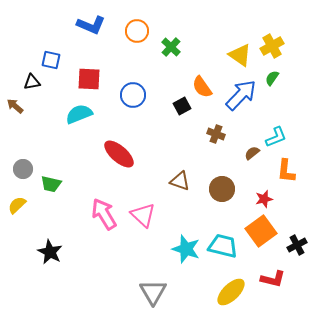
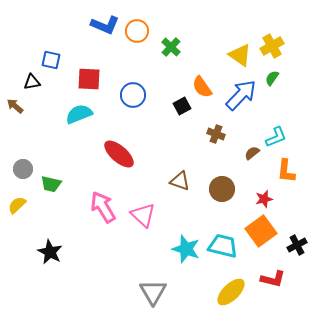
blue L-shape: moved 14 px right
pink arrow: moved 1 px left, 7 px up
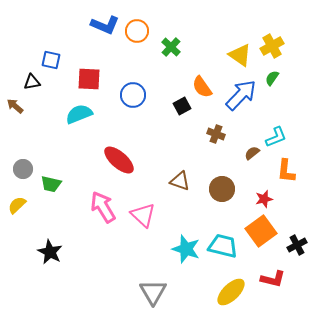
red ellipse: moved 6 px down
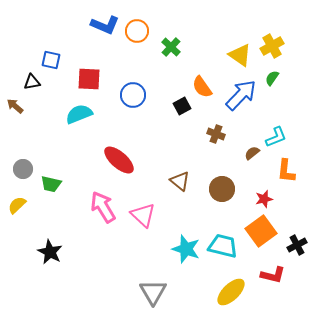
brown triangle: rotated 20 degrees clockwise
red L-shape: moved 4 px up
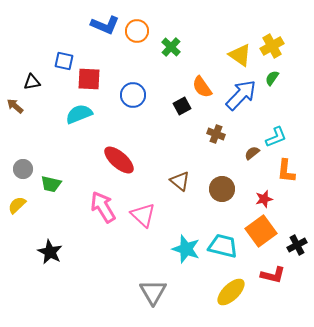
blue square: moved 13 px right, 1 px down
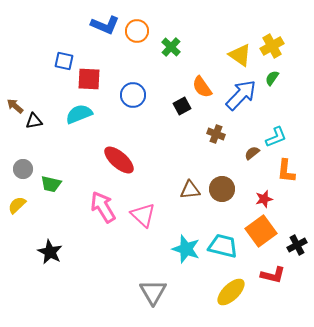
black triangle: moved 2 px right, 39 px down
brown triangle: moved 10 px right, 9 px down; rotated 45 degrees counterclockwise
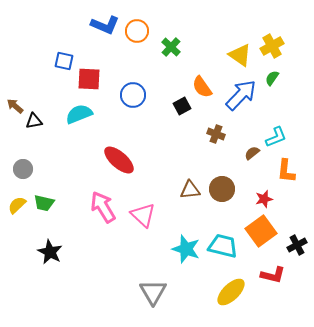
green trapezoid: moved 7 px left, 19 px down
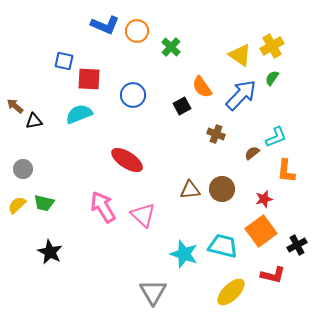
red ellipse: moved 8 px right; rotated 8 degrees counterclockwise
cyan star: moved 2 px left, 5 px down
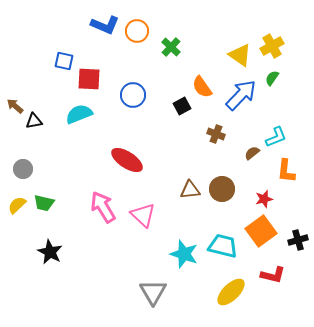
black cross: moved 1 px right, 5 px up; rotated 12 degrees clockwise
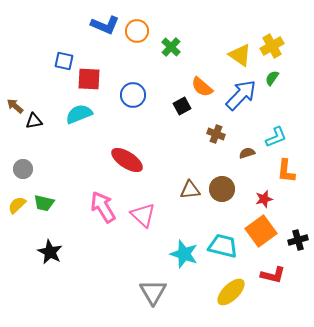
orange semicircle: rotated 15 degrees counterclockwise
brown semicircle: moved 5 px left; rotated 21 degrees clockwise
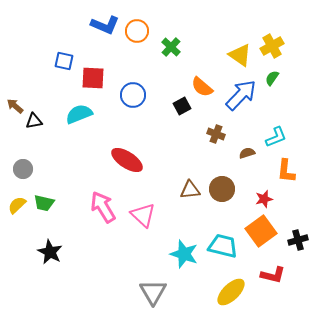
red square: moved 4 px right, 1 px up
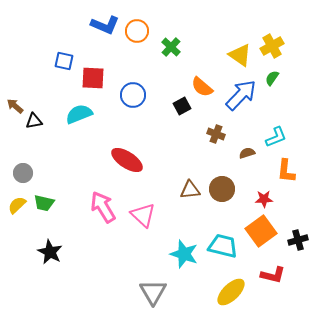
gray circle: moved 4 px down
red star: rotated 12 degrees clockwise
